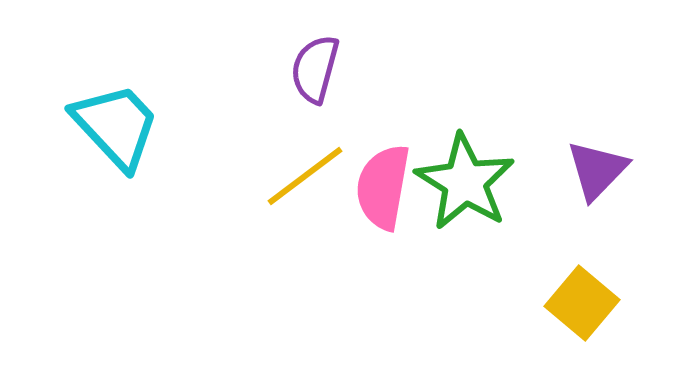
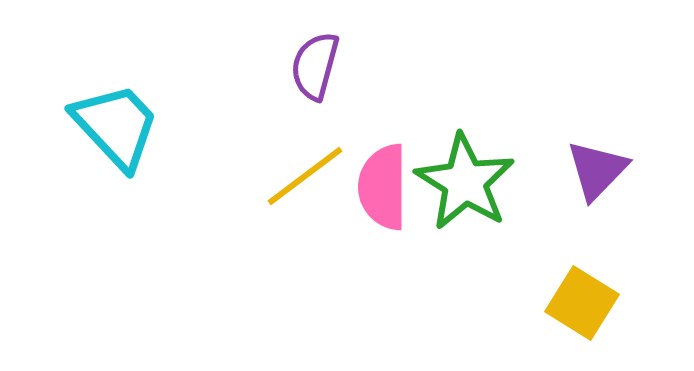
purple semicircle: moved 3 px up
pink semicircle: rotated 10 degrees counterclockwise
yellow square: rotated 8 degrees counterclockwise
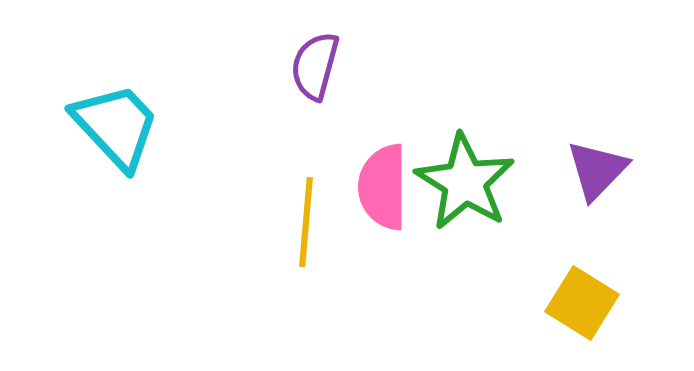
yellow line: moved 1 px right, 46 px down; rotated 48 degrees counterclockwise
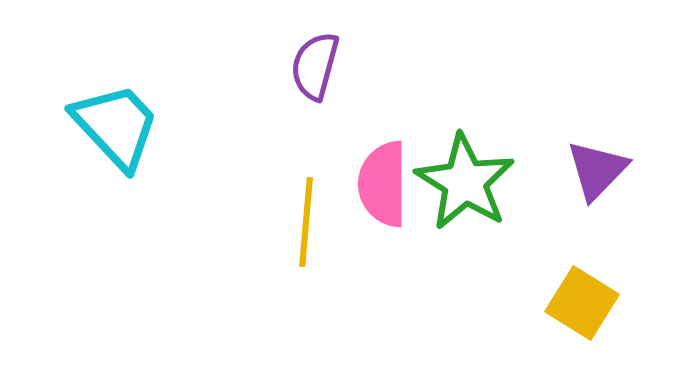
pink semicircle: moved 3 px up
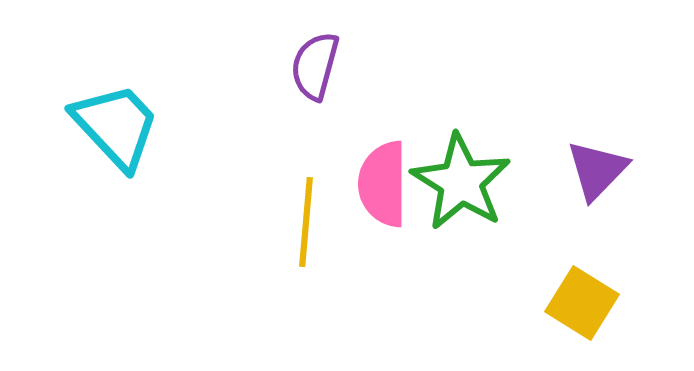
green star: moved 4 px left
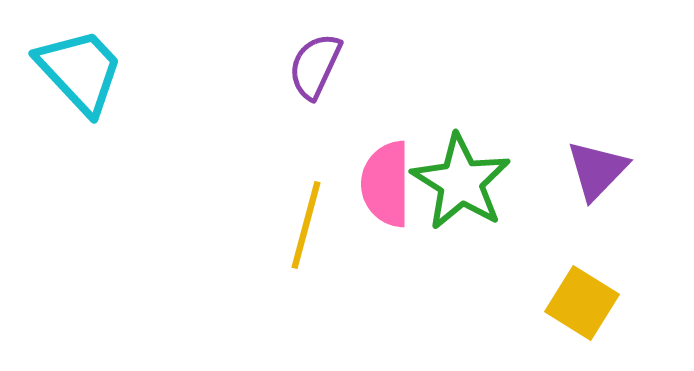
purple semicircle: rotated 10 degrees clockwise
cyan trapezoid: moved 36 px left, 55 px up
pink semicircle: moved 3 px right
yellow line: moved 3 px down; rotated 10 degrees clockwise
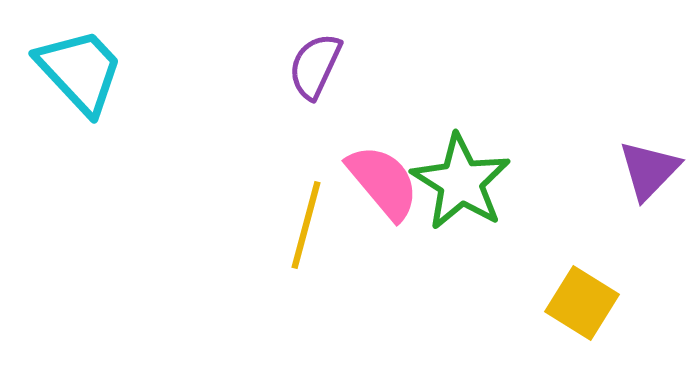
purple triangle: moved 52 px right
pink semicircle: moved 3 px left, 2 px up; rotated 140 degrees clockwise
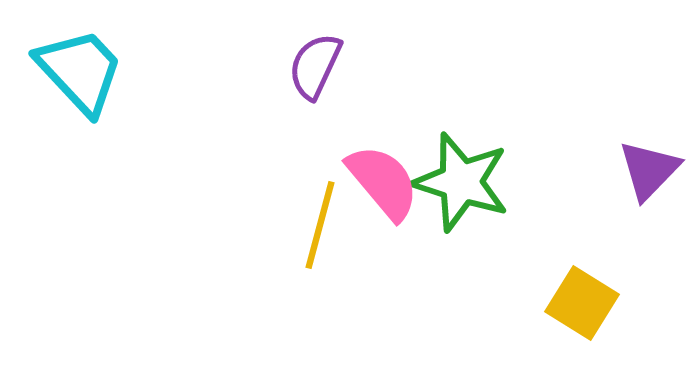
green star: rotated 14 degrees counterclockwise
yellow line: moved 14 px right
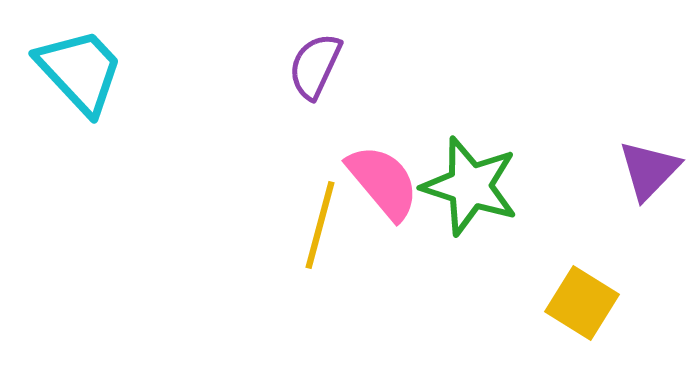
green star: moved 9 px right, 4 px down
